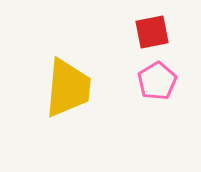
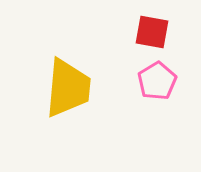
red square: rotated 21 degrees clockwise
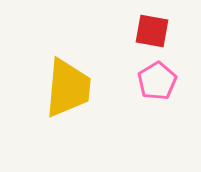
red square: moved 1 px up
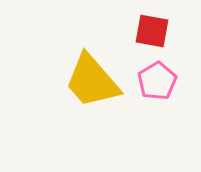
yellow trapezoid: moved 24 px right, 7 px up; rotated 134 degrees clockwise
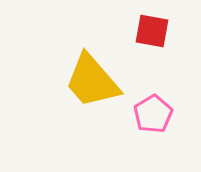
pink pentagon: moved 4 px left, 33 px down
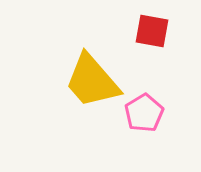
pink pentagon: moved 9 px left, 1 px up
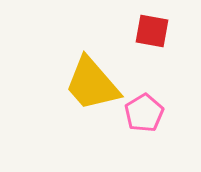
yellow trapezoid: moved 3 px down
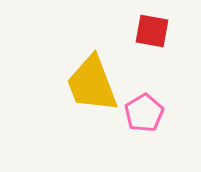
yellow trapezoid: rotated 20 degrees clockwise
